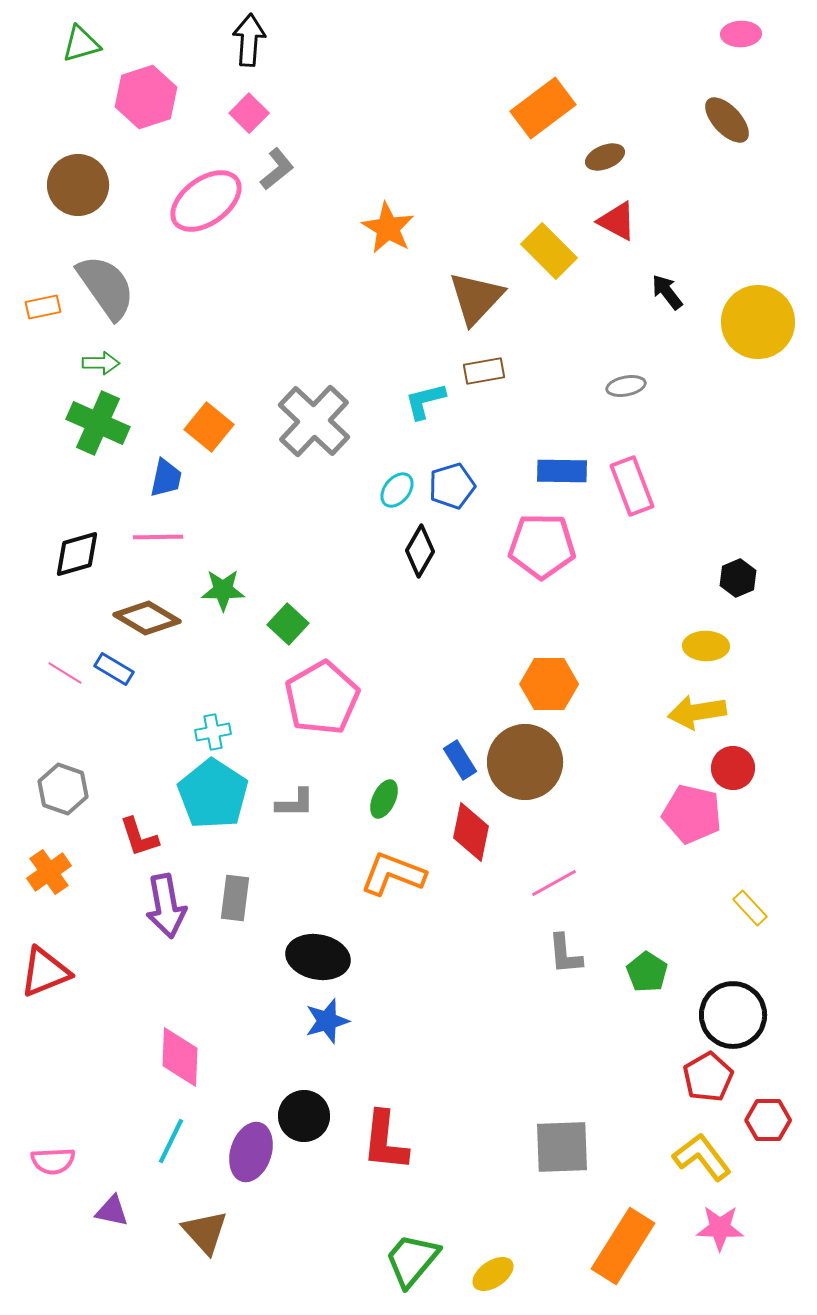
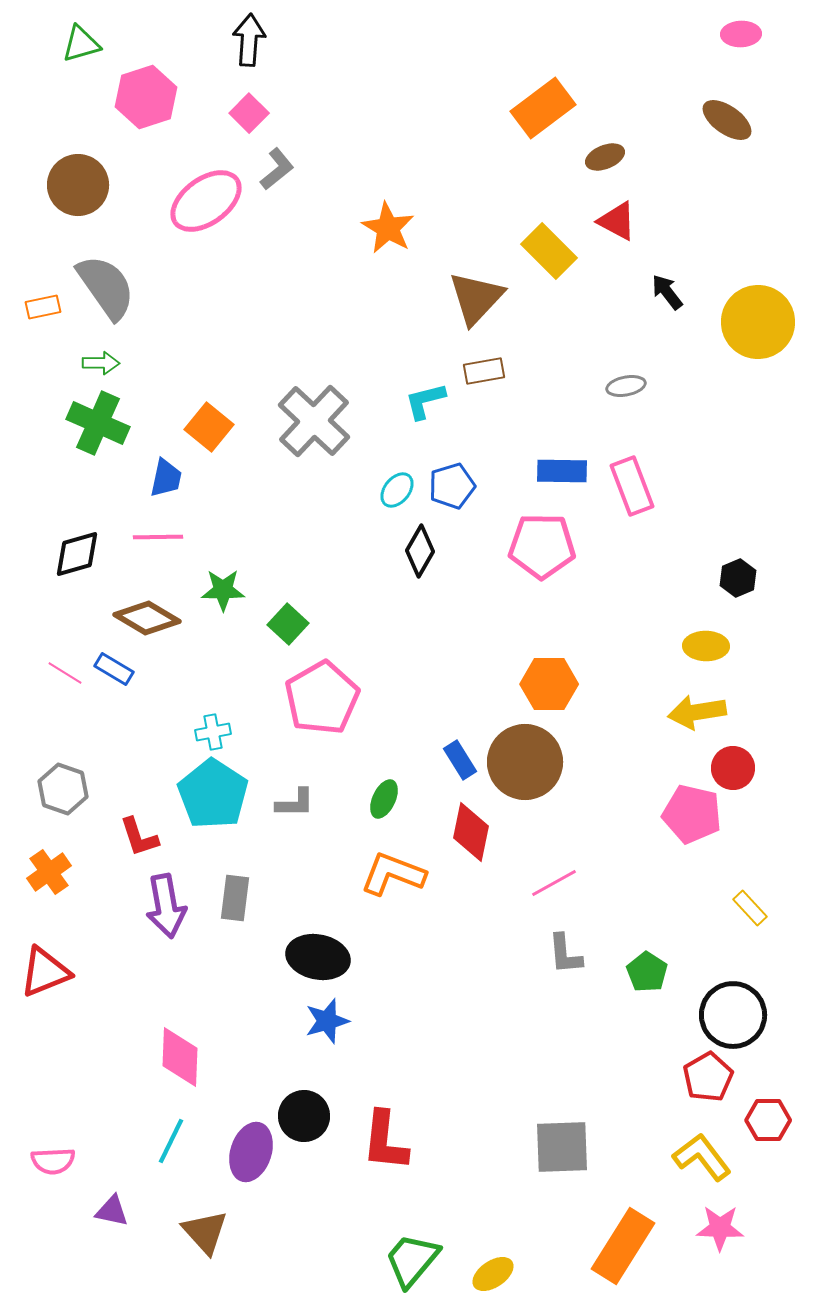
brown ellipse at (727, 120): rotated 12 degrees counterclockwise
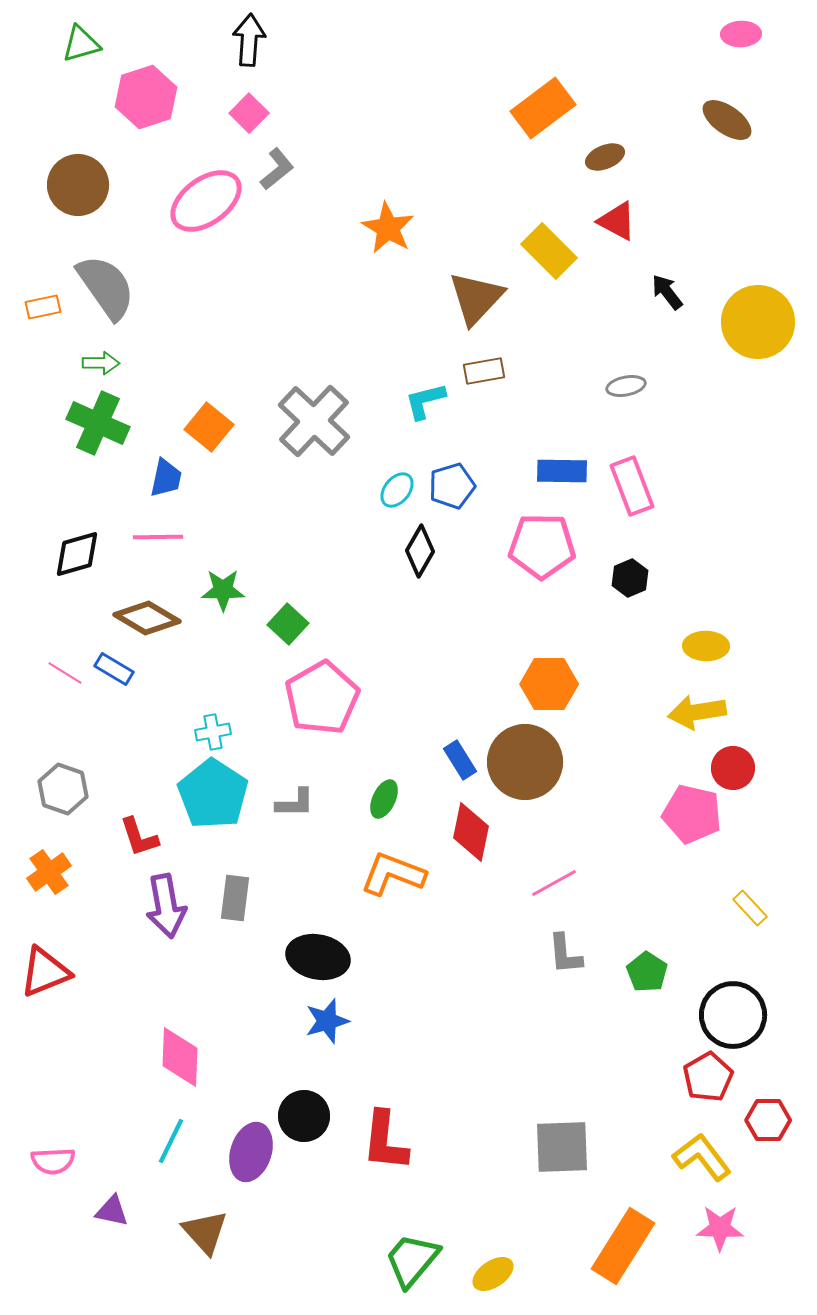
black hexagon at (738, 578): moved 108 px left
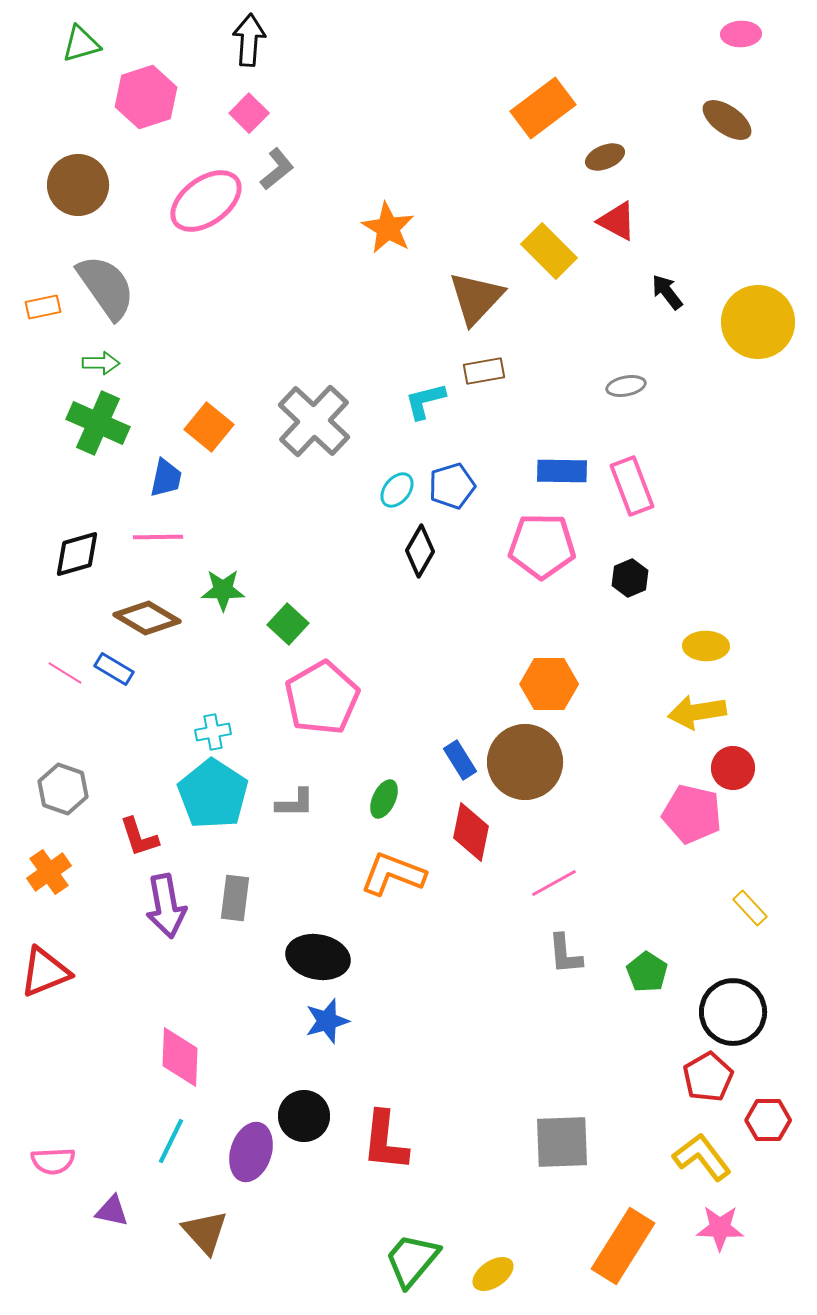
black circle at (733, 1015): moved 3 px up
gray square at (562, 1147): moved 5 px up
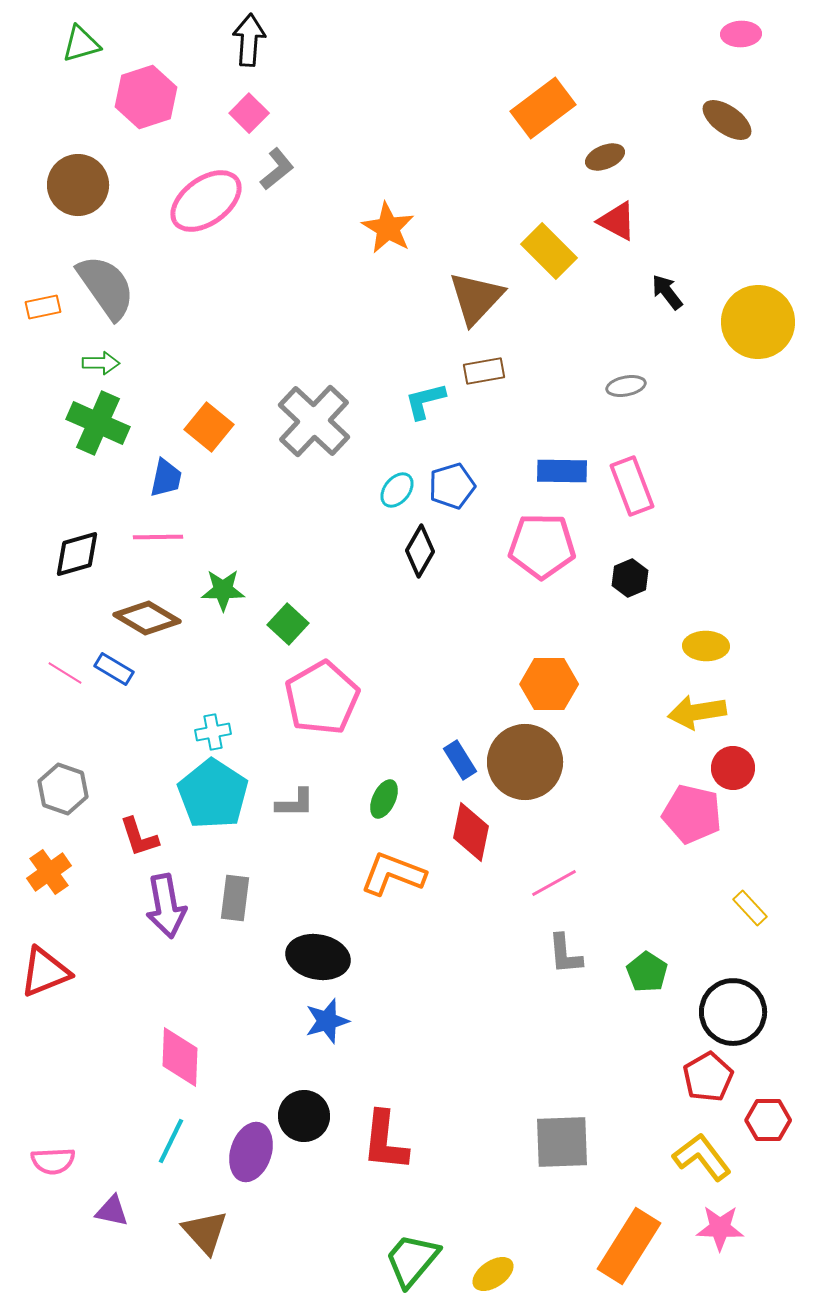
orange rectangle at (623, 1246): moved 6 px right
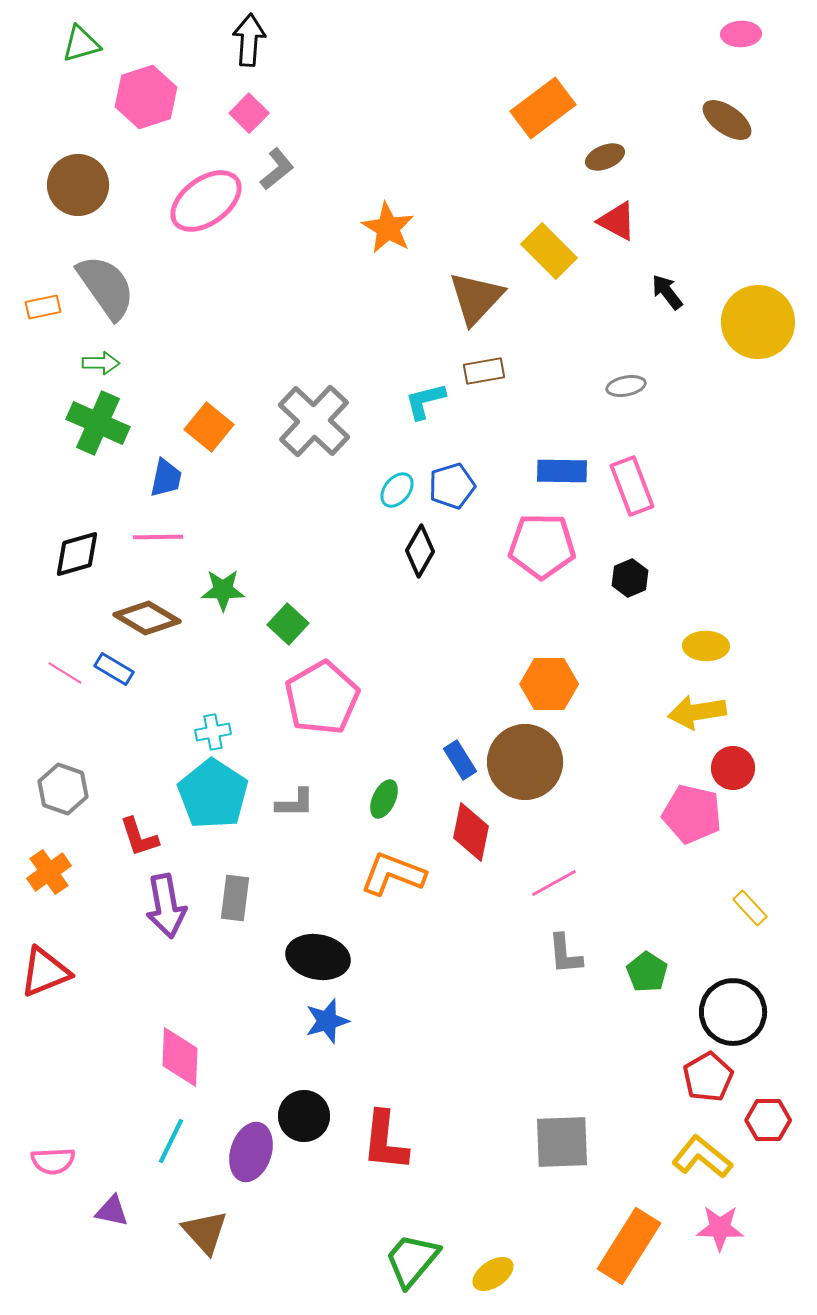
yellow L-shape at (702, 1157): rotated 14 degrees counterclockwise
